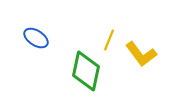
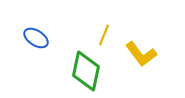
yellow line: moved 5 px left, 5 px up
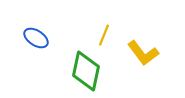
yellow L-shape: moved 2 px right, 1 px up
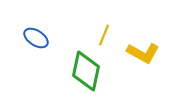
yellow L-shape: rotated 24 degrees counterclockwise
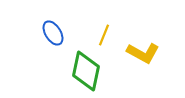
blue ellipse: moved 17 px right, 5 px up; rotated 25 degrees clockwise
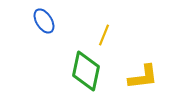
blue ellipse: moved 9 px left, 12 px up
yellow L-shape: moved 24 px down; rotated 36 degrees counterclockwise
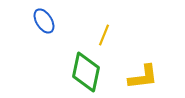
green diamond: moved 1 px down
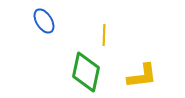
yellow line: rotated 20 degrees counterclockwise
yellow L-shape: moved 1 px left, 1 px up
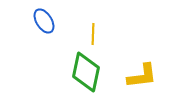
yellow line: moved 11 px left, 1 px up
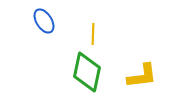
green diamond: moved 1 px right
